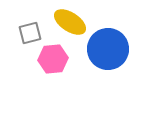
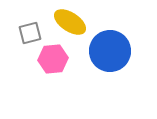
blue circle: moved 2 px right, 2 px down
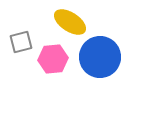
gray square: moved 9 px left, 9 px down
blue circle: moved 10 px left, 6 px down
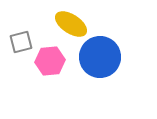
yellow ellipse: moved 1 px right, 2 px down
pink hexagon: moved 3 px left, 2 px down
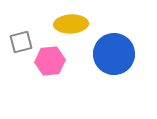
yellow ellipse: rotated 36 degrees counterclockwise
blue circle: moved 14 px right, 3 px up
